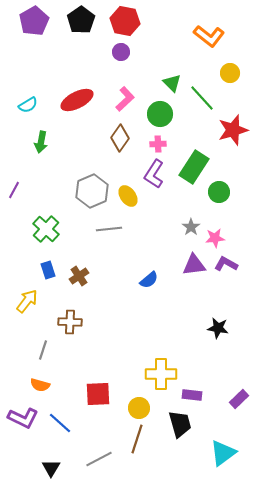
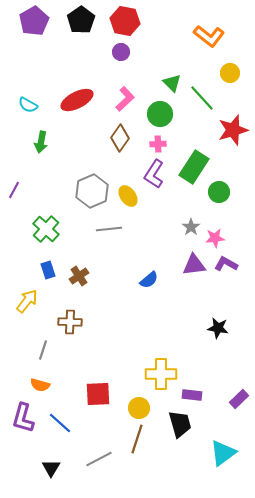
cyan semicircle at (28, 105): rotated 60 degrees clockwise
purple L-shape at (23, 418): rotated 80 degrees clockwise
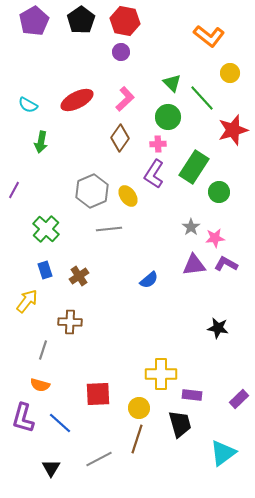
green circle at (160, 114): moved 8 px right, 3 px down
blue rectangle at (48, 270): moved 3 px left
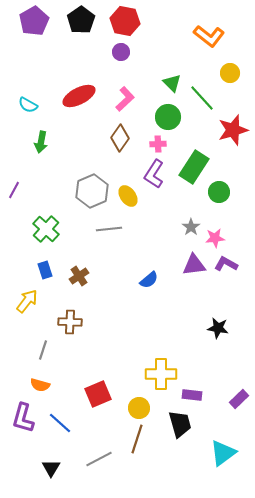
red ellipse at (77, 100): moved 2 px right, 4 px up
red square at (98, 394): rotated 20 degrees counterclockwise
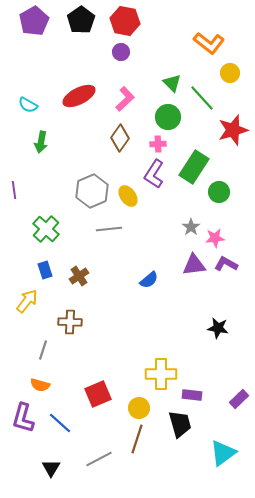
orange L-shape at (209, 36): moved 7 px down
purple line at (14, 190): rotated 36 degrees counterclockwise
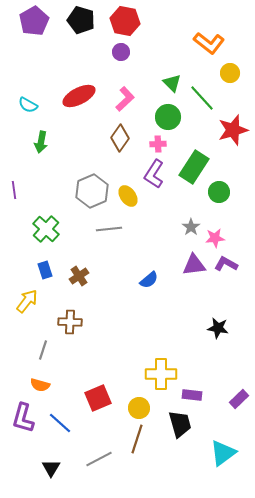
black pentagon at (81, 20): rotated 20 degrees counterclockwise
red square at (98, 394): moved 4 px down
